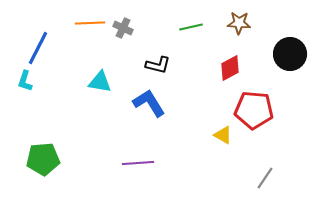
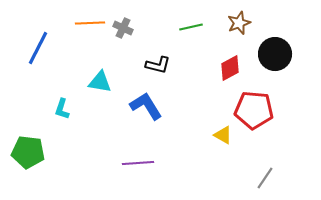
brown star: rotated 25 degrees counterclockwise
black circle: moved 15 px left
cyan L-shape: moved 37 px right, 28 px down
blue L-shape: moved 3 px left, 3 px down
green pentagon: moved 15 px left, 7 px up; rotated 12 degrees clockwise
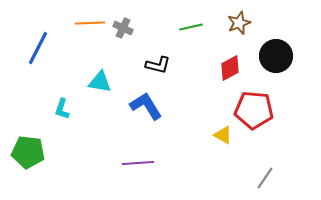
black circle: moved 1 px right, 2 px down
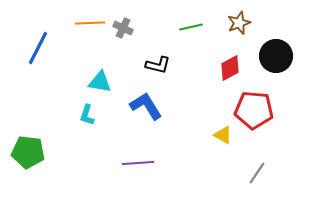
cyan L-shape: moved 25 px right, 6 px down
gray line: moved 8 px left, 5 px up
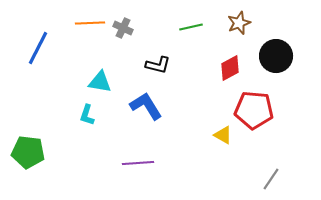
gray line: moved 14 px right, 6 px down
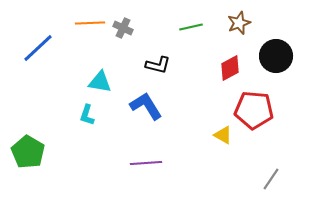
blue line: rotated 20 degrees clockwise
green pentagon: rotated 24 degrees clockwise
purple line: moved 8 px right
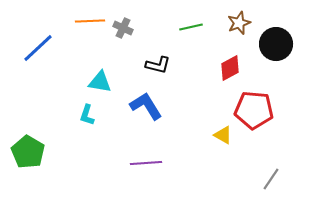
orange line: moved 2 px up
black circle: moved 12 px up
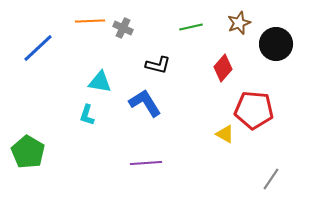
red diamond: moved 7 px left; rotated 20 degrees counterclockwise
blue L-shape: moved 1 px left, 3 px up
yellow triangle: moved 2 px right, 1 px up
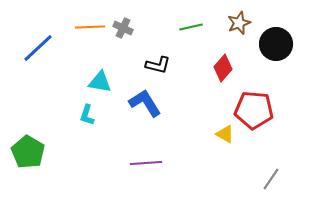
orange line: moved 6 px down
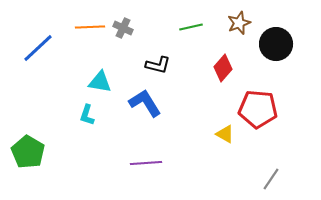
red pentagon: moved 4 px right, 1 px up
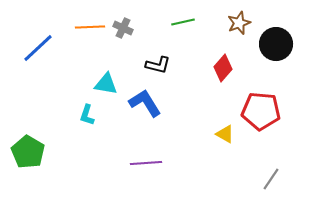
green line: moved 8 px left, 5 px up
cyan triangle: moved 6 px right, 2 px down
red pentagon: moved 3 px right, 2 px down
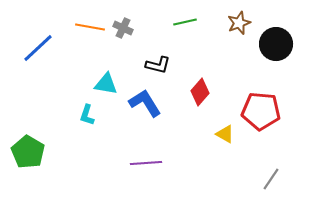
green line: moved 2 px right
orange line: rotated 12 degrees clockwise
red diamond: moved 23 px left, 24 px down
